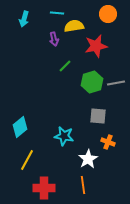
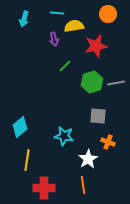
yellow line: rotated 20 degrees counterclockwise
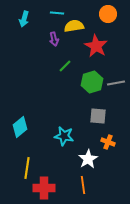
red star: rotated 30 degrees counterclockwise
yellow line: moved 8 px down
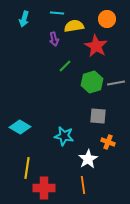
orange circle: moved 1 px left, 5 px down
cyan diamond: rotated 70 degrees clockwise
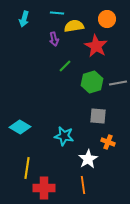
gray line: moved 2 px right
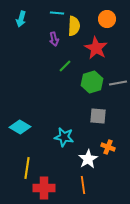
cyan arrow: moved 3 px left
yellow semicircle: rotated 102 degrees clockwise
red star: moved 2 px down
cyan star: moved 1 px down
orange cross: moved 5 px down
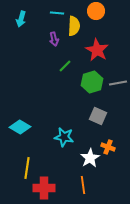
orange circle: moved 11 px left, 8 px up
red star: moved 1 px right, 2 px down
gray square: rotated 18 degrees clockwise
white star: moved 2 px right, 1 px up
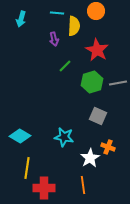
cyan diamond: moved 9 px down
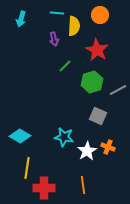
orange circle: moved 4 px right, 4 px down
gray line: moved 7 px down; rotated 18 degrees counterclockwise
white star: moved 3 px left, 7 px up
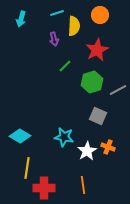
cyan line: rotated 24 degrees counterclockwise
red star: rotated 15 degrees clockwise
